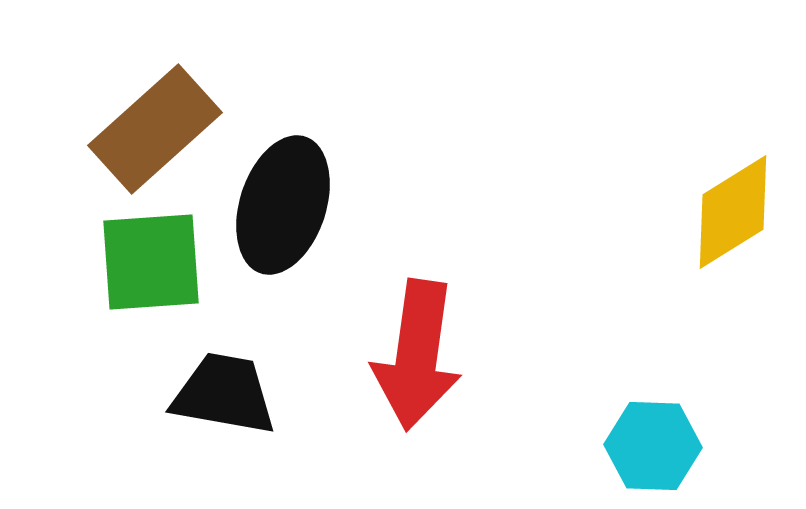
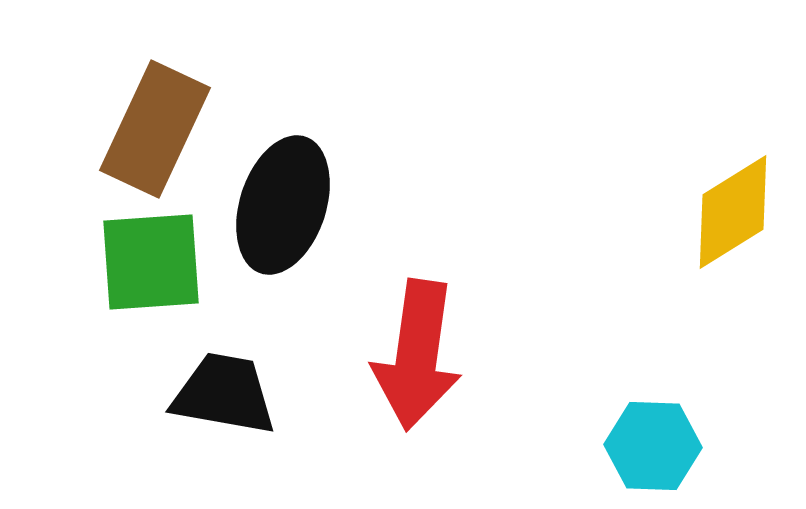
brown rectangle: rotated 23 degrees counterclockwise
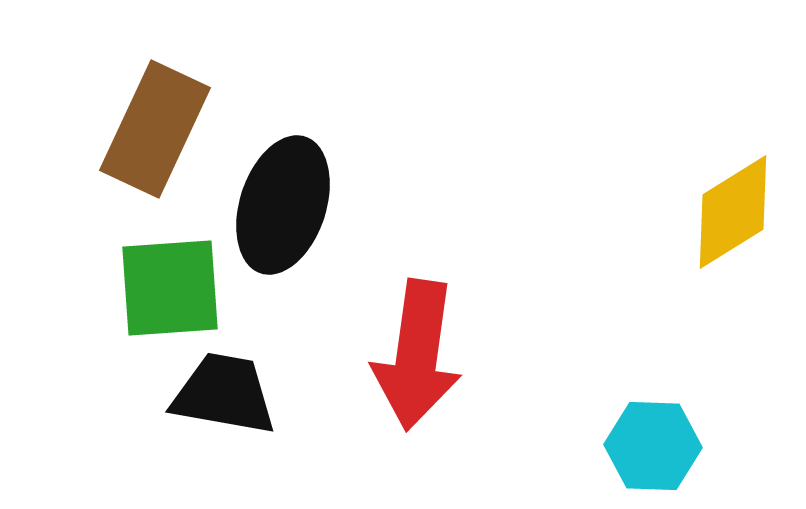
green square: moved 19 px right, 26 px down
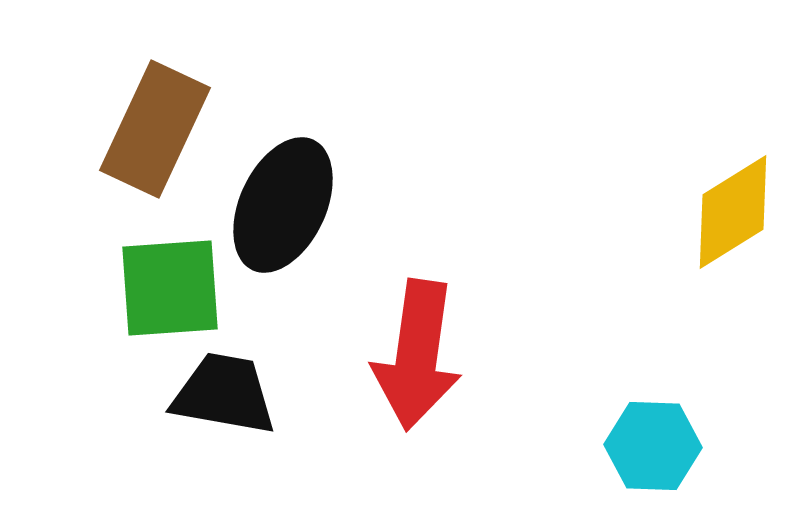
black ellipse: rotated 7 degrees clockwise
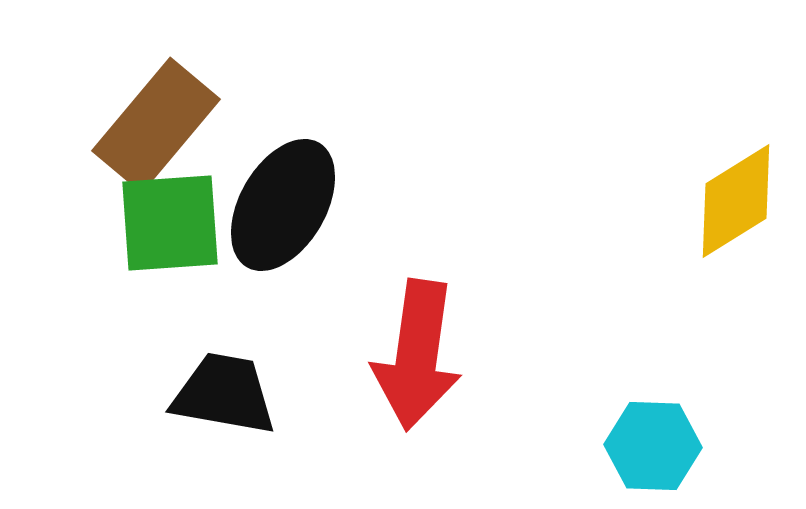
brown rectangle: moved 1 px right, 4 px up; rotated 15 degrees clockwise
black ellipse: rotated 5 degrees clockwise
yellow diamond: moved 3 px right, 11 px up
green square: moved 65 px up
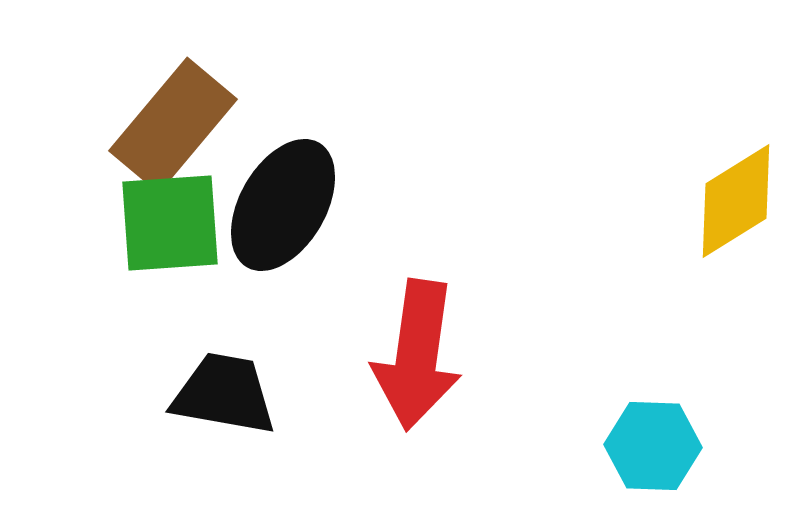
brown rectangle: moved 17 px right
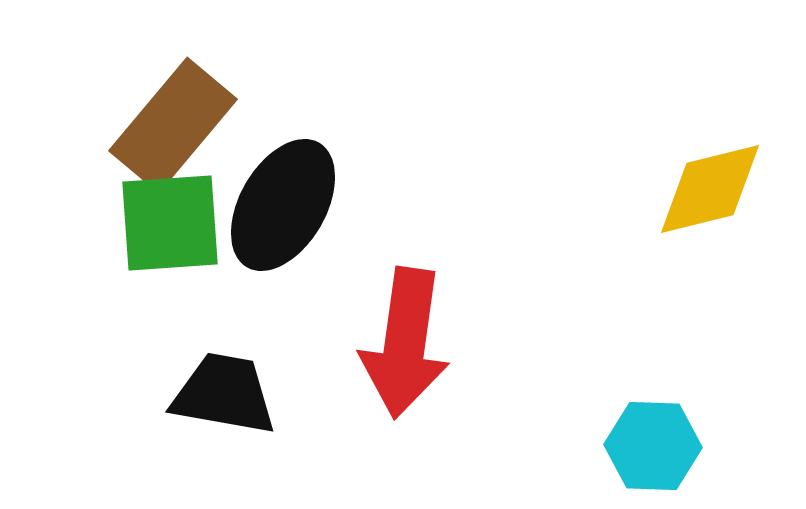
yellow diamond: moved 26 px left, 12 px up; rotated 18 degrees clockwise
red arrow: moved 12 px left, 12 px up
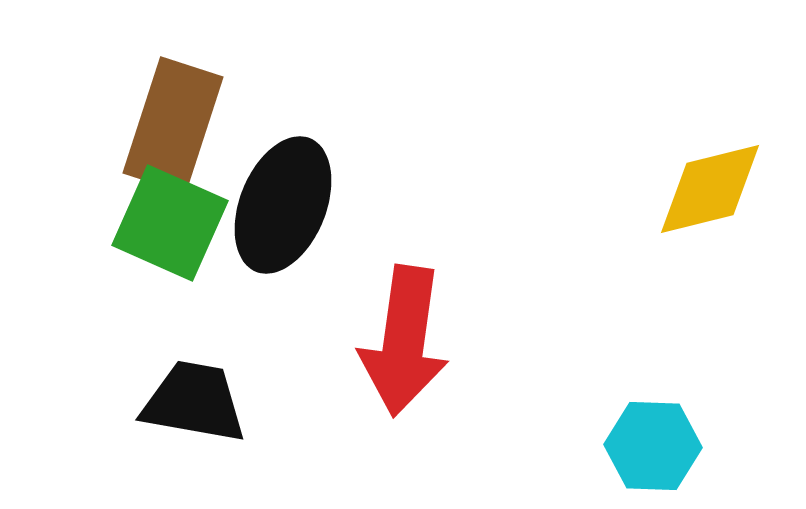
brown rectangle: rotated 22 degrees counterclockwise
black ellipse: rotated 8 degrees counterclockwise
green square: rotated 28 degrees clockwise
red arrow: moved 1 px left, 2 px up
black trapezoid: moved 30 px left, 8 px down
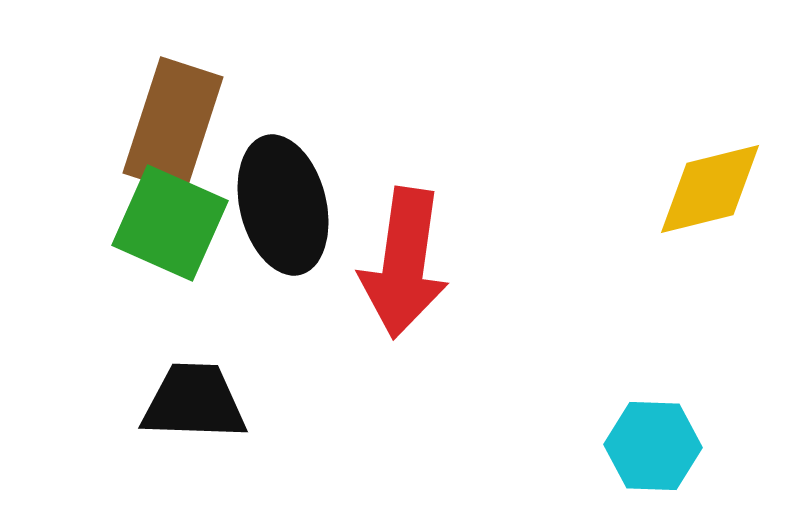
black ellipse: rotated 36 degrees counterclockwise
red arrow: moved 78 px up
black trapezoid: rotated 8 degrees counterclockwise
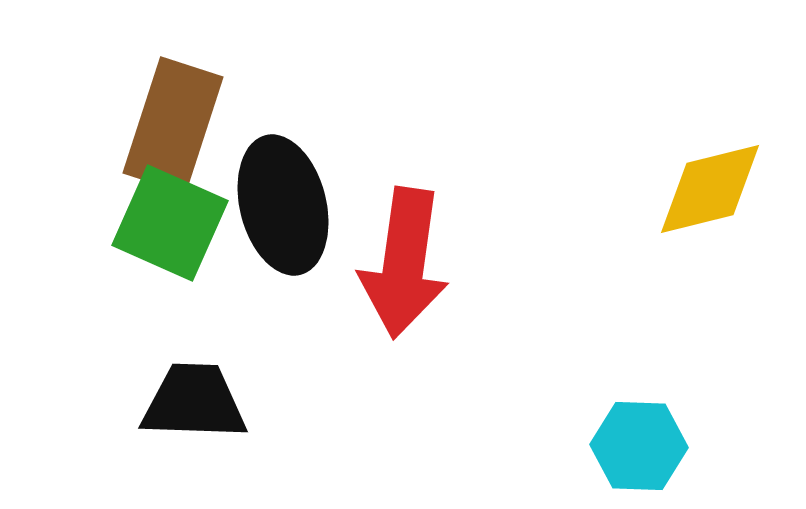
cyan hexagon: moved 14 px left
